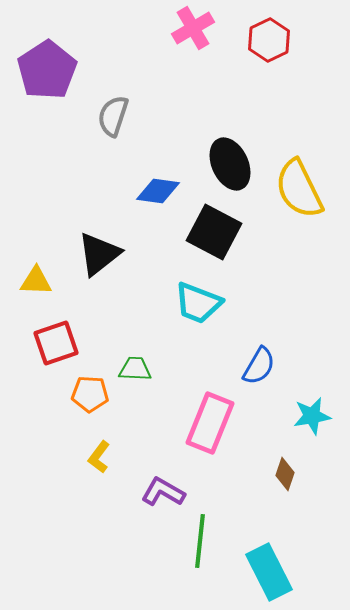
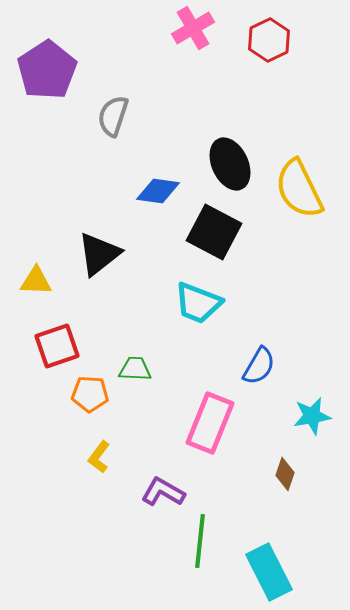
red square: moved 1 px right, 3 px down
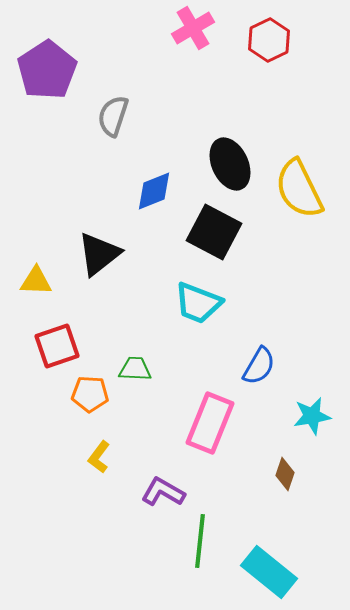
blue diamond: moved 4 px left; rotated 30 degrees counterclockwise
cyan rectangle: rotated 24 degrees counterclockwise
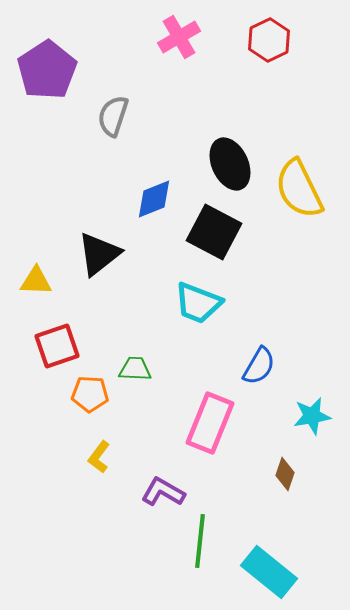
pink cross: moved 14 px left, 9 px down
blue diamond: moved 8 px down
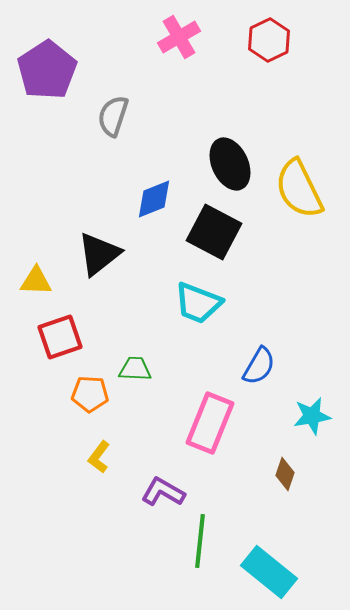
red square: moved 3 px right, 9 px up
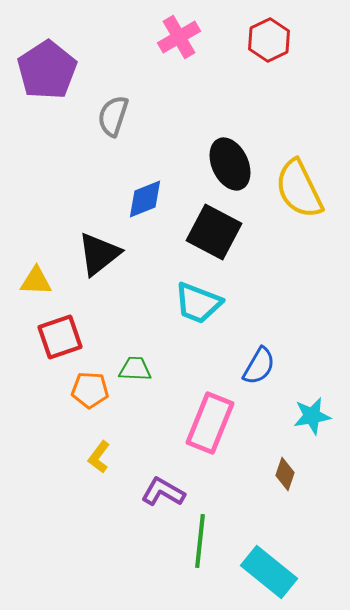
blue diamond: moved 9 px left
orange pentagon: moved 4 px up
